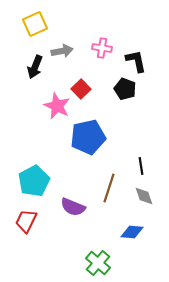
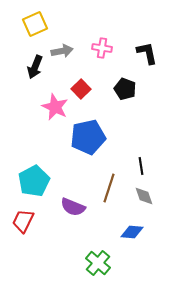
black L-shape: moved 11 px right, 8 px up
pink star: moved 2 px left, 1 px down
red trapezoid: moved 3 px left
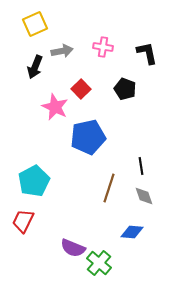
pink cross: moved 1 px right, 1 px up
purple semicircle: moved 41 px down
green cross: moved 1 px right
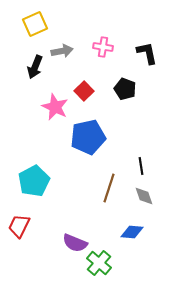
red square: moved 3 px right, 2 px down
red trapezoid: moved 4 px left, 5 px down
purple semicircle: moved 2 px right, 5 px up
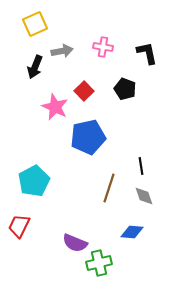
green cross: rotated 35 degrees clockwise
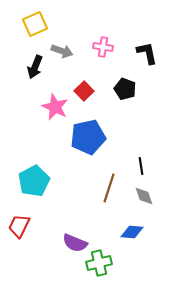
gray arrow: rotated 30 degrees clockwise
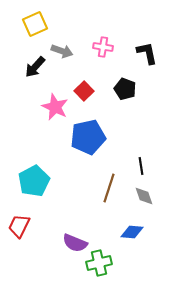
black arrow: rotated 20 degrees clockwise
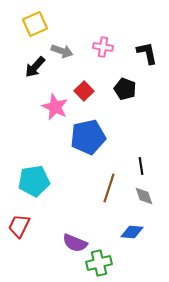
cyan pentagon: rotated 20 degrees clockwise
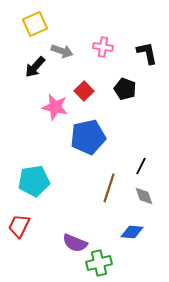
pink star: rotated 12 degrees counterclockwise
black line: rotated 36 degrees clockwise
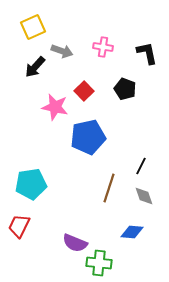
yellow square: moved 2 px left, 3 px down
cyan pentagon: moved 3 px left, 3 px down
green cross: rotated 20 degrees clockwise
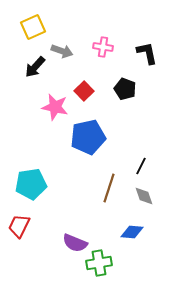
green cross: rotated 15 degrees counterclockwise
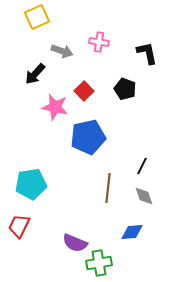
yellow square: moved 4 px right, 10 px up
pink cross: moved 4 px left, 5 px up
black arrow: moved 7 px down
black line: moved 1 px right
brown line: moved 1 px left; rotated 12 degrees counterclockwise
blue diamond: rotated 10 degrees counterclockwise
